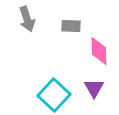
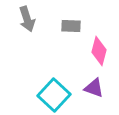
pink diamond: rotated 16 degrees clockwise
purple triangle: rotated 40 degrees counterclockwise
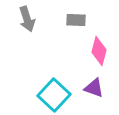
gray rectangle: moved 5 px right, 6 px up
